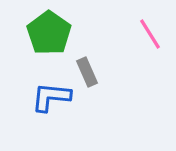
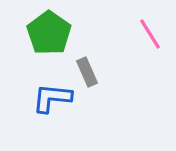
blue L-shape: moved 1 px right, 1 px down
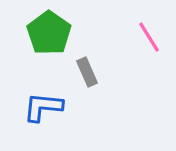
pink line: moved 1 px left, 3 px down
blue L-shape: moved 9 px left, 9 px down
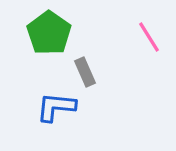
gray rectangle: moved 2 px left
blue L-shape: moved 13 px right
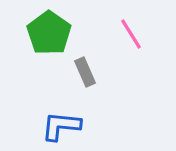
pink line: moved 18 px left, 3 px up
blue L-shape: moved 5 px right, 19 px down
